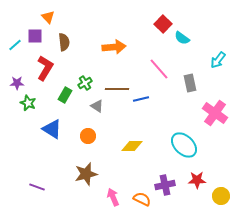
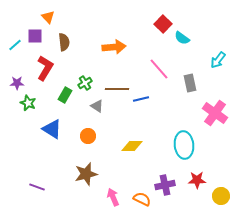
cyan ellipse: rotated 40 degrees clockwise
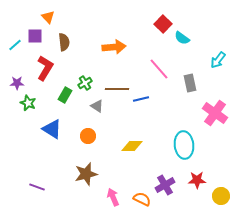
purple cross: rotated 18 degrees counterclockwise
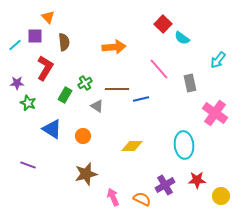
orange circle: moved 5 px left
purple line: moved 9 px left, 22 px up
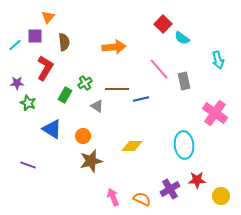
orange triangle: rotated 24 degrees clockwise
cyan arrow: rotated 54 degrees counterclockwise
gray rectangle: moved 6 px left, 2 px up
brown star: moved 5 px right, 13 px up
purple cross: moved 5 px right, 4 px down
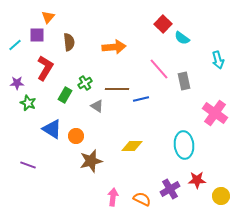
purple square: moved 2 px right, 1 px up
brown semicircle: moved 5 px right
orange circle: moved 7 px left
pink arrow: rotated 30 degrees clockwise
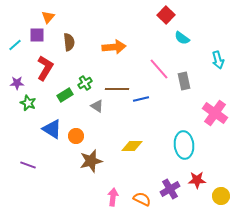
red square: moved 3 px right, 9 px up
green rectangle: rotated 28 degrees clockwise
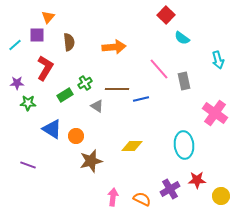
green star: rotated 21 degrees counterclockwise
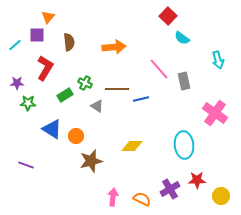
red square: moved 2 px right, 1 px down
green cross: rotated 32 degrees counterclockwise
purple line: moved 2 px left
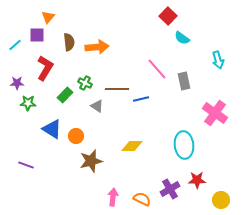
orange arrow: moved 17 px left
pink line: moved 2 px left
green rectangle: rotated 14 degrees counterclockwise
yellow circle: moved 4 px down
